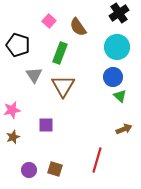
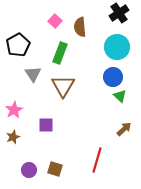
pink square: moved 6 px right
brown semicircle: moved 2 px right; rotated 30 degrees clockwise
black pentagon: rotated 25 degrees clockwise
gray triangle: moved 1 px left, 1 px up
pink star: moved 2 px right; rotated 18 degrees counterclockwise
brown arrow: rotated 21 degrees counterclockwise
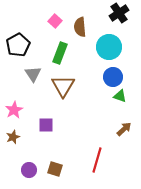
cyan circle: moved 8 px left
green triangle: rotated 24 degrees counterclockwise
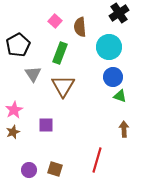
brown arrow: rotated 49 degrees counterclockwise
brown star: moved 5 px up
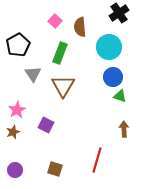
pink star: moved 3 px right
purple square: rotated 28 degrees clockwise
purple circle: moved 14 px left
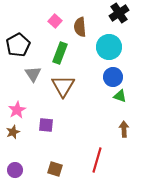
purple square: rotated 21 degrees counterclockwise
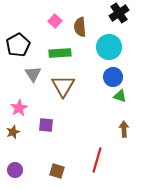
green rectangle: rotated 65 degrees clockwise
pink star: moved 2 px right, 2 px up
brown square: moved 2 px right, 2 px down
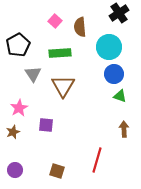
blue circle: moved 1 px right, 3 px up
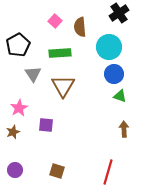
red line: moved 11 px right, 12 px down
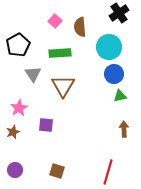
green triangle: rotated 32 degrees counterclockwise
